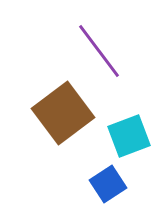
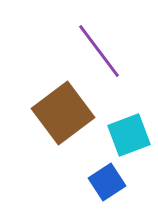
cyan square: moved 1 px up
blue square: moved 1 px left, 2 px up
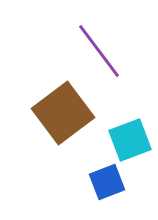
cyan square: moved 1 px right, 5 px down
blue square: rotated 12 degrees clockwise
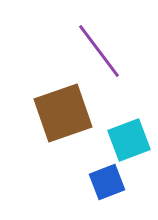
brown square: rotated 18 degrees clockwise
cyan square: moved 1 px left
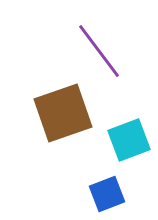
blue square: moved 12 px down
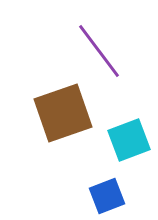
blue square: moved 2 px down
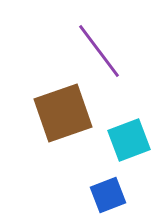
blue square: moved 1 px right, 1 px up
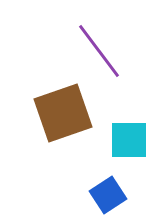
cyan square: rotated 21 degrees clockwise
blue square: rotated 12 degrees counterclockwise
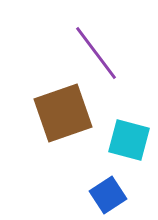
purple line: moved 3 px left, 2 px down
cyan square: rotated 15 degrees clockwise
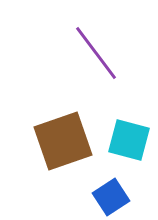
brown square: moved 28 px down
blue square: moved 3 px right, 2 px down
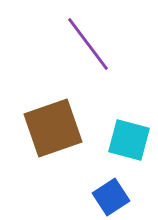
purple line: moved 8 px left, 9 px up
brown square: moved 10 px left, 13 px up
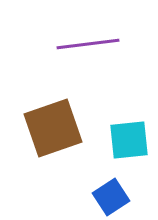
purple line: rotated 60 degrees counterclockwise
cyan square: rotated 21 degrees counterclockwise
